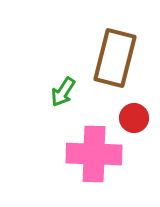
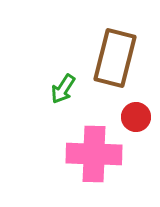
green arrow: moved 3 px up
red circle: moved 2 px right, 1 px up
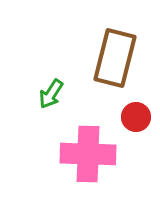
green arrow: moved 12 px left, 5 px down
pink cross: moved 6 px left
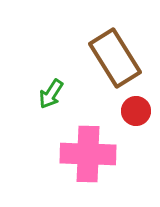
brown rectangle: rotated 46 degrees counterclockwise
red circle: moved 6 px up
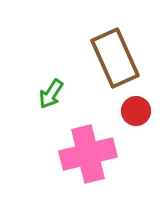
brown rectangle: rotated 8 degrees clockwise
pink cross: rotated 16 degrees counterclockwise
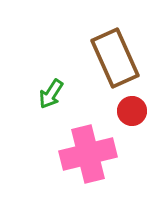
red circle: moved 4 px left
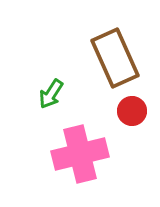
pink cross: moved 8 px left
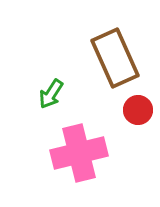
red circle: moved 6 px right, 1 px up
pink cross: moved 1 px left, 1 px up
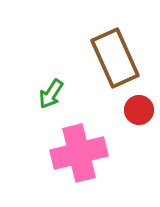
red circle: moved 1 px right
